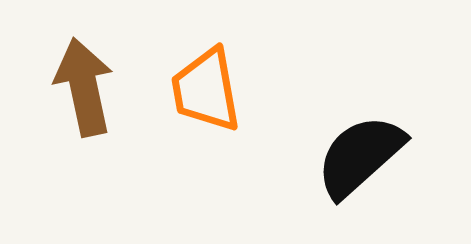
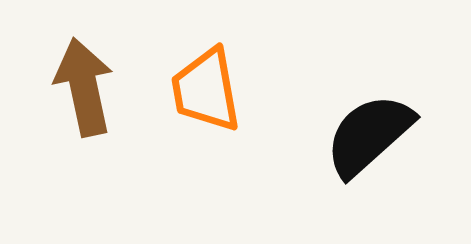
black semicircle: moved 9 px right, 21 px up
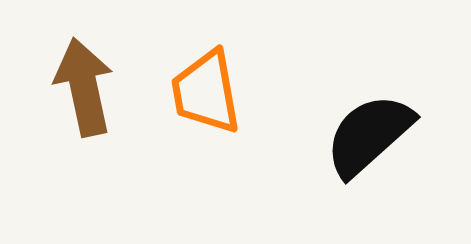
orange trapezoid: moved 2 px down
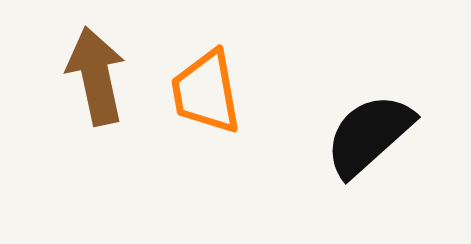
brown arrow: moved 12 px right, 11 px up
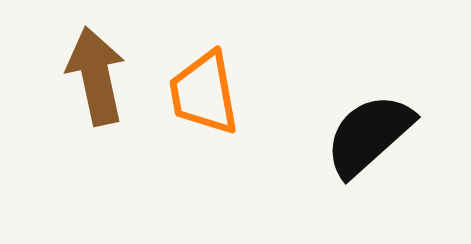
orange trapezoid: moved 2 px left, 1 px down
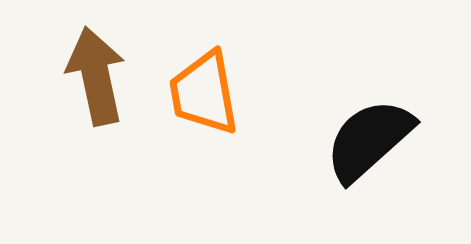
black semicircle: moved 5 px down
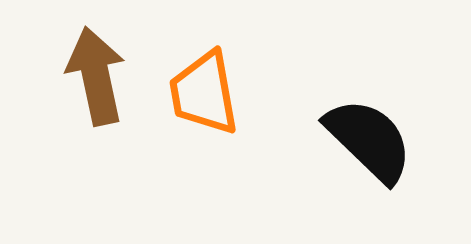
black semicircle: rotated 86 degrees clockwise
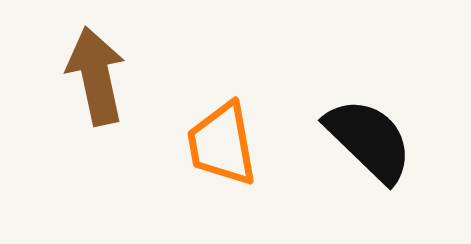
orange trapezoid: moved 18 px right, 51 px down
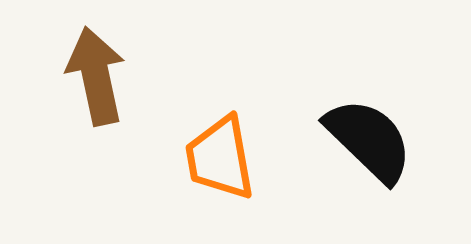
orange trapezoid: moved 2 px left, 14 px down
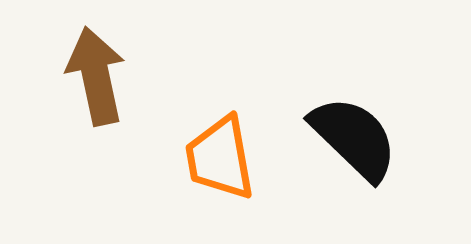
black semicircle: moved 15 px left, 2 px up
